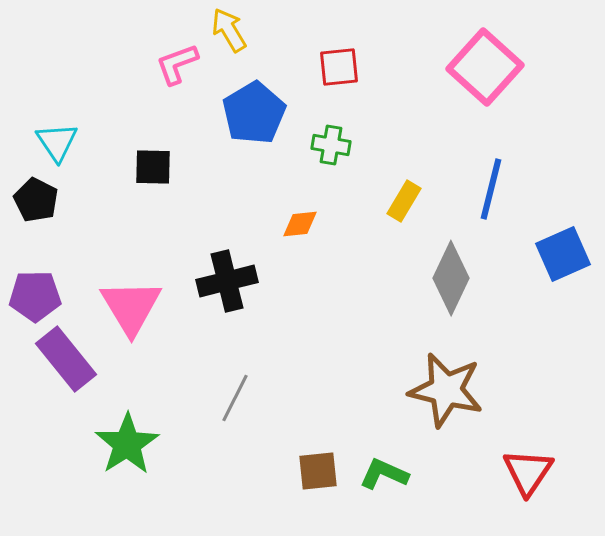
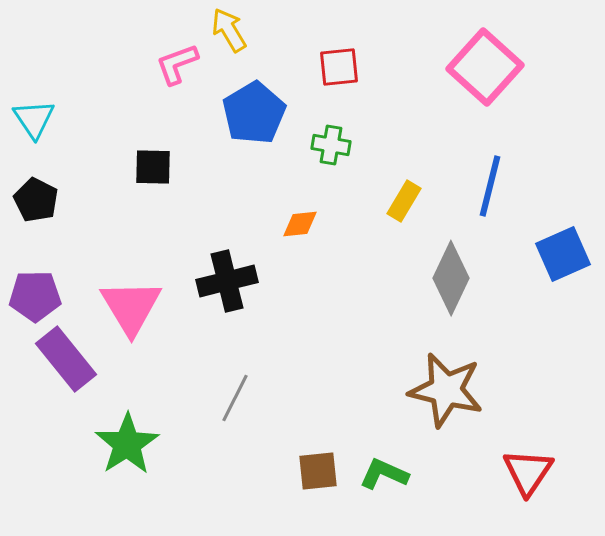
cyan triangle: moved 23 px left, 23 px up
blue line: moved 1 px left, 3 px up
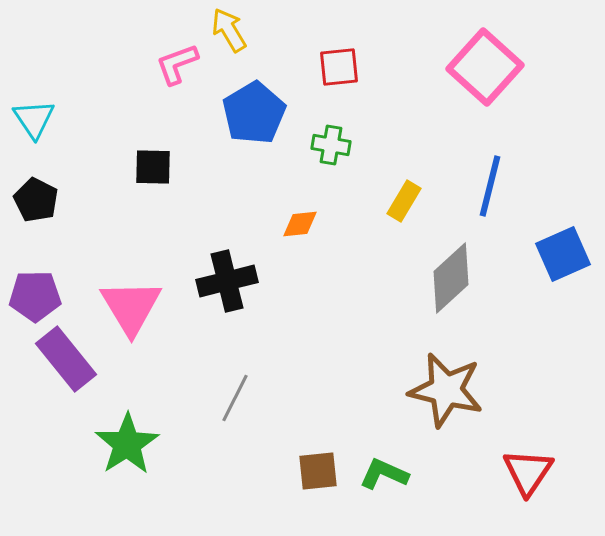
gray diamond: rotated 22 degrees clockwise
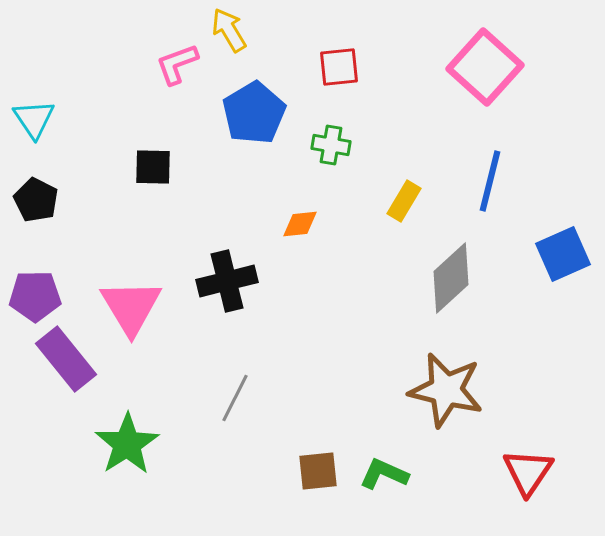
blue line: moved 5 px up
